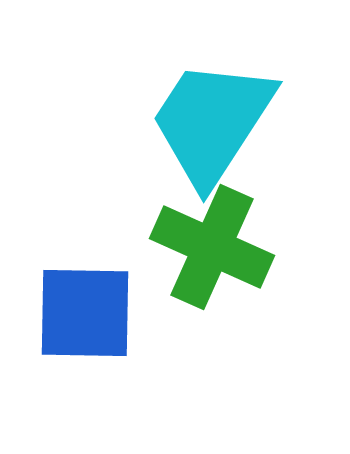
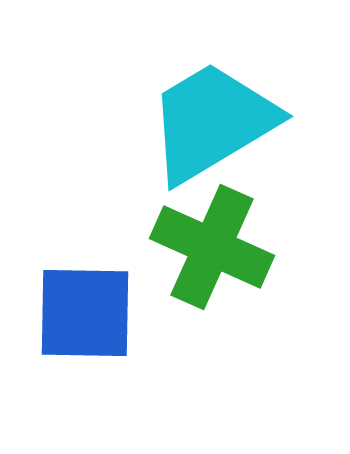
cyan trapezoid: rotated 26 degrees clockwise
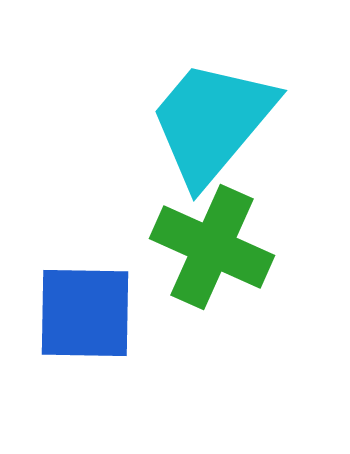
cyan trapezoid: rotated 19 degrees counterclockwise
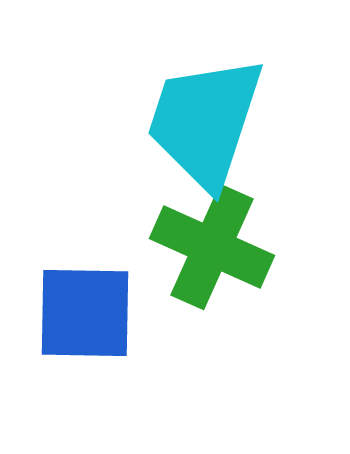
cyan trapezoid: moved 7 px left; rotated 22 degrees counterclockwise
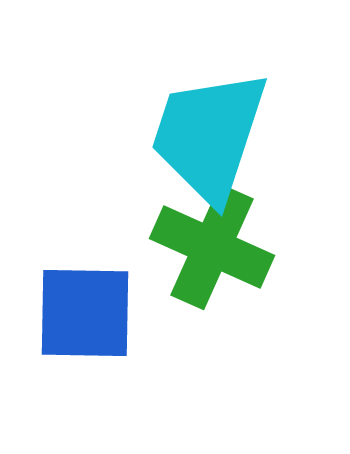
cyan trapezoid: moved 4 px right, 14 px down
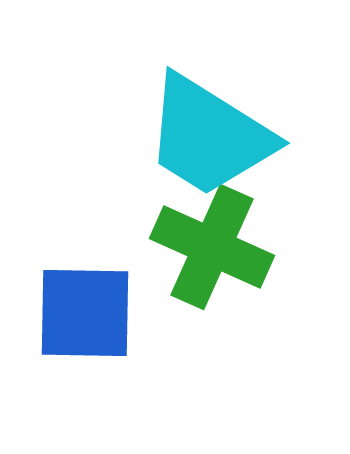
cyan trapezoid: rotated 76 degrees counterclockwise
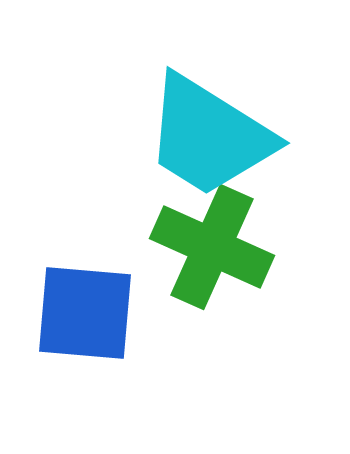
blue square: rotated 4 degrees clockwise
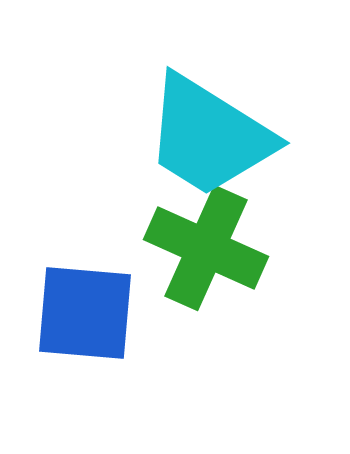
green cross: moved 6 px left, 1 px down
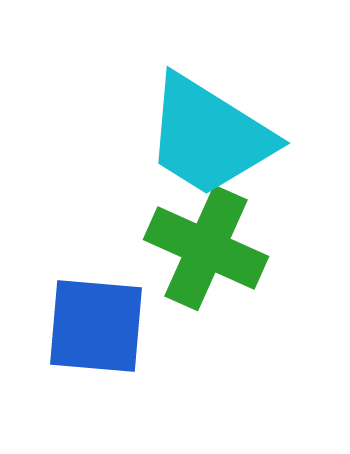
blue square: moved 11 px right, 13 px down
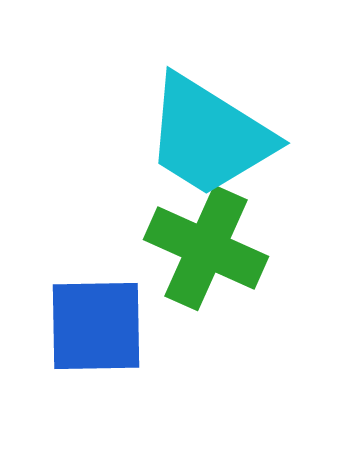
blue square: rotated 6 degrees counterclockwise
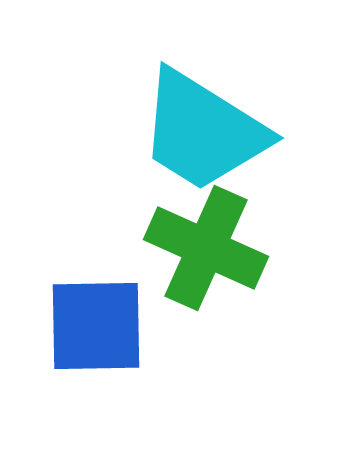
cyan trapezoid: moved 6 px left, 5 px up
